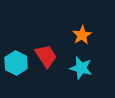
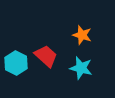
orange star: rotated 24 degrees counterclockwise
red trapezoid: rotated 15 degrees counterclockwise
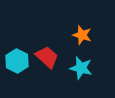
red trapezoid: moved 1 px right, 1 px down
cyan hexagon: moved 1 px right, 2 px up
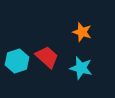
orange star: moved 3 px up
cyan hexagon: rotated 15 degrees clockwise
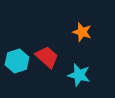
cyan star: moved 2 px left, 7 px down
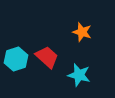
cyan hexagon: moved 1 px left, 2 px up
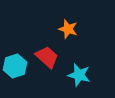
orange star: moved 14 px left, 3 px up
cyan hexagon: moved 1 px left, 7 px down
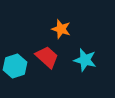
orange star: moved 7 px left
cyan star: moved 6 px right, 15 px up
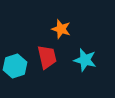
red trapezoid: rotated 35 degrees clockwise
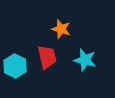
cyan hexagon: rotated 15 degrees counterclockwise
